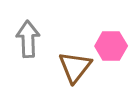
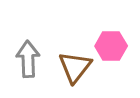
gray arrow: moved 20 px down
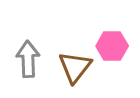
pink hexagon: moved 1 px right
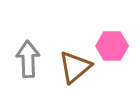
brown triangle: rotated 12 degrees clockwise
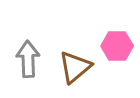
pink hexagon: moved 5 px right
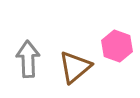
pink hexagon: rotated 20 degrees clockwise
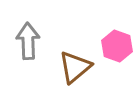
gray arrow: moved 18 px up
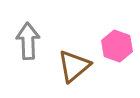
brown triangle: moved 1 px left, 1 px up
